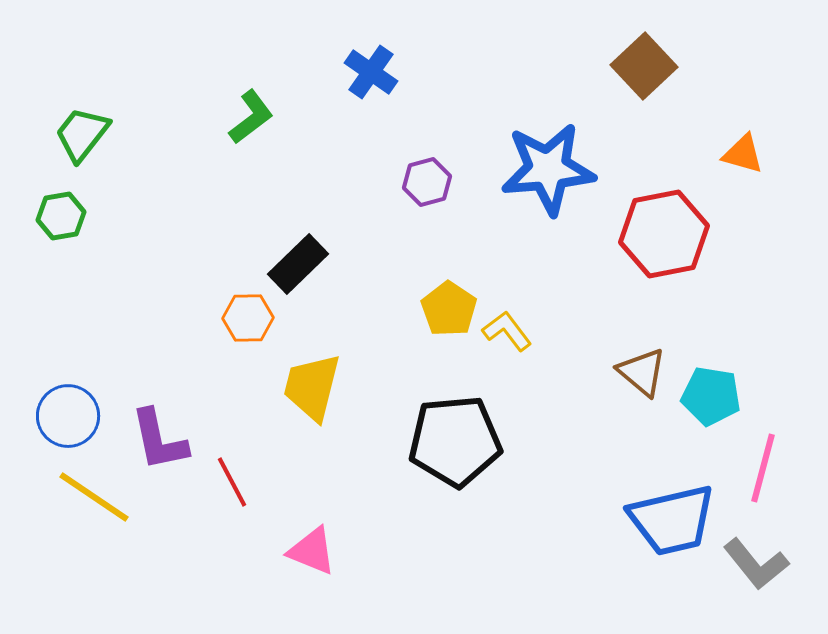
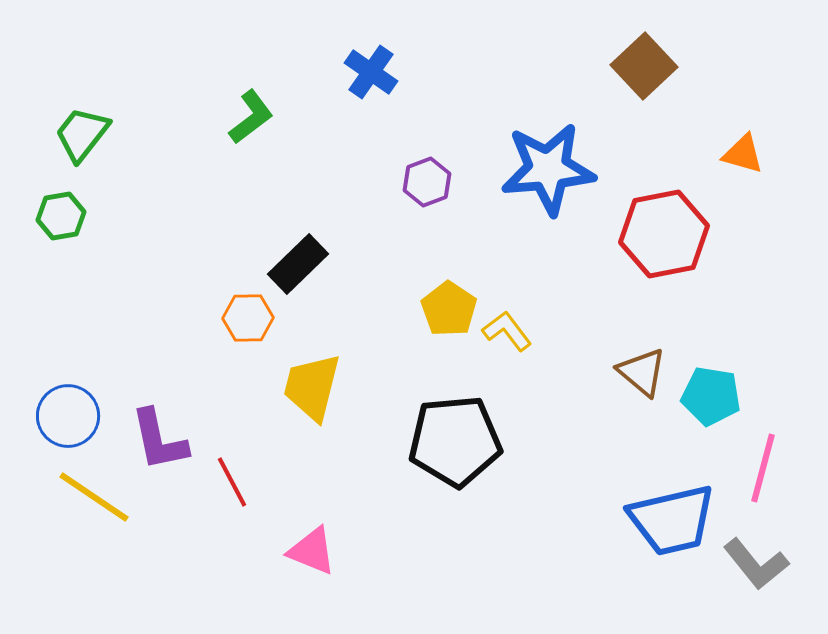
purple hexagon: rotated 6 degrees counterclockwise
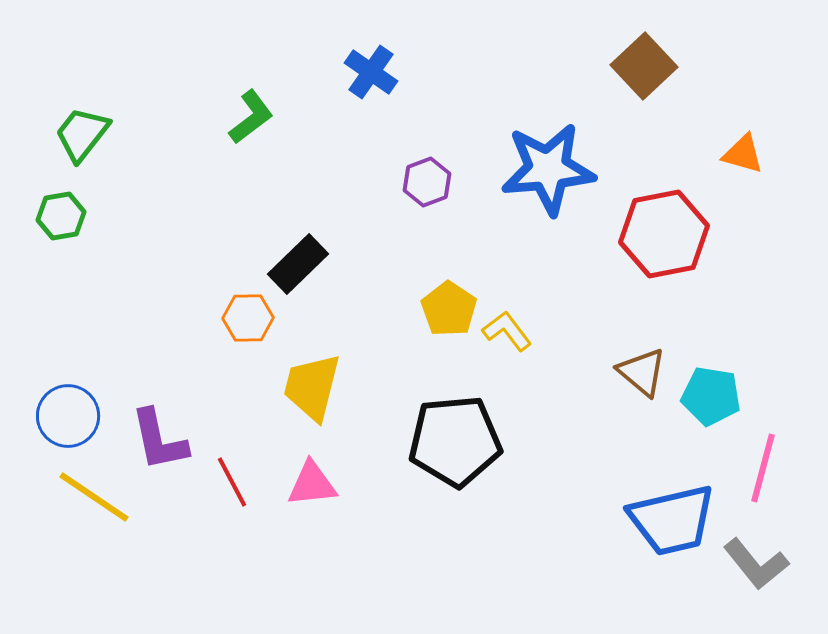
pink triangle: moved 67 px up; rotated 28 degrees counterclockwise
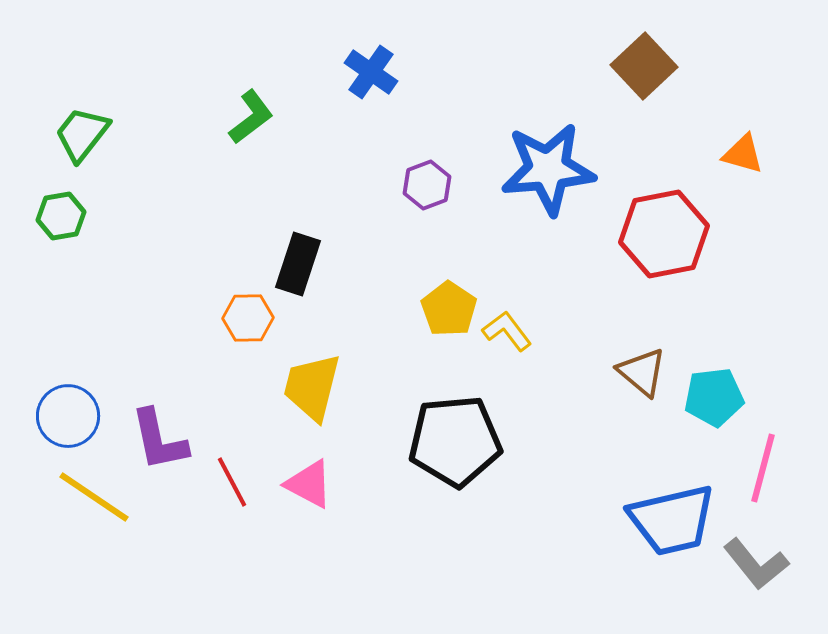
purple hexagon: moved 3 px down
black rectangle: rotated 28 degrees counterclockwise
cyan pentagon: moved 3 px right, 1 px down; rotated 16 degrees counterclockwise
pink triangle: moved 3 px left; rotated 34 degrees clockwise
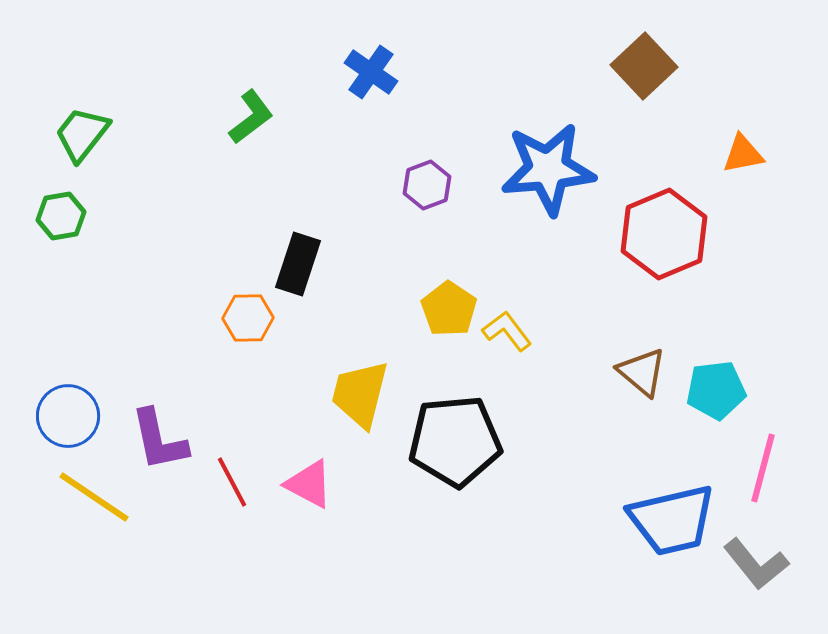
orange triangle: rotated 27 degrees counterclockwise
red hexagon: rotated 12 degrees counterclockwise
yellow trapezoid: moved 48 px right, 7 px down
cyan pentagon: moved 2 px right, 7 px up
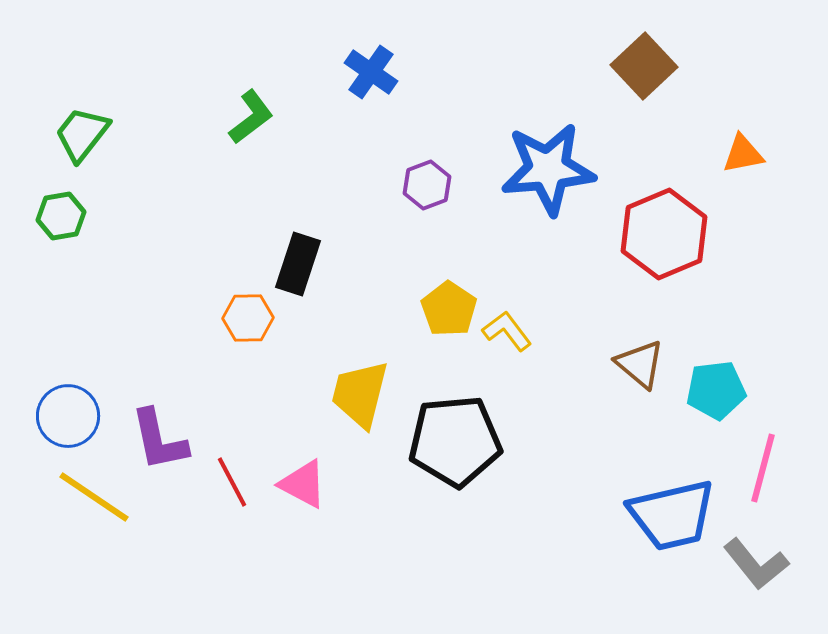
brown triangle: moved 2 px left, 8 px up
pink triangle: moved 6 px left
blue trapezoid: moved 5 px up
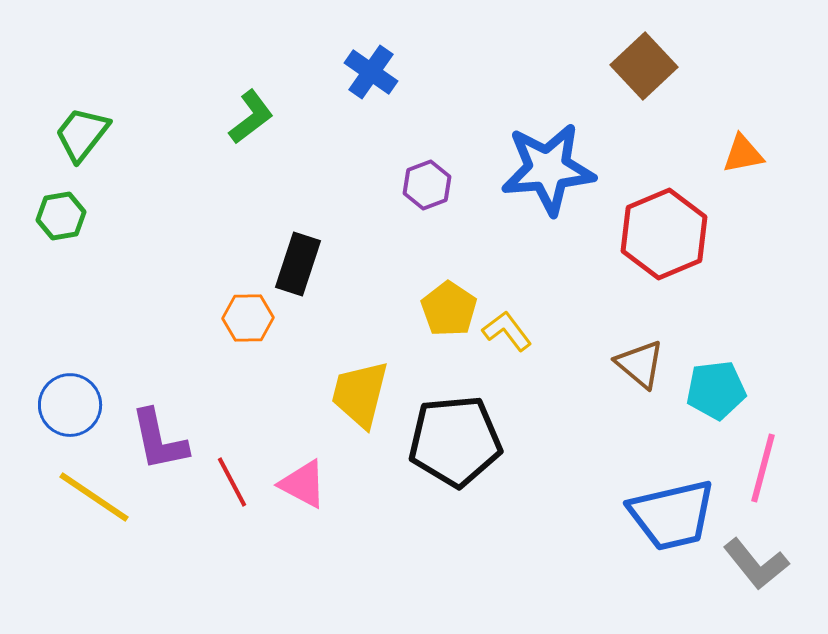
blue circle: moved 2 px right, 11 px up
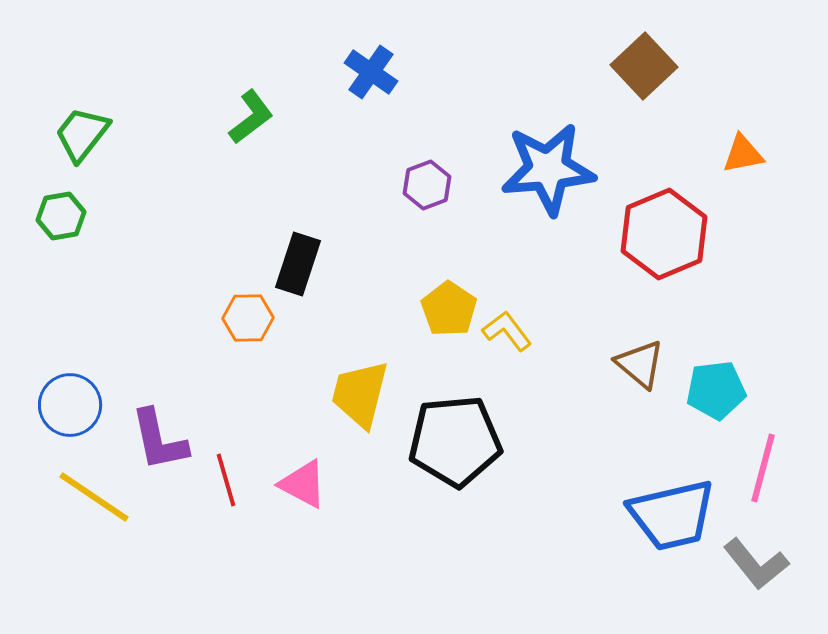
red line: moved 6 px left, 2 px up; rotated 12 degrees clockwise
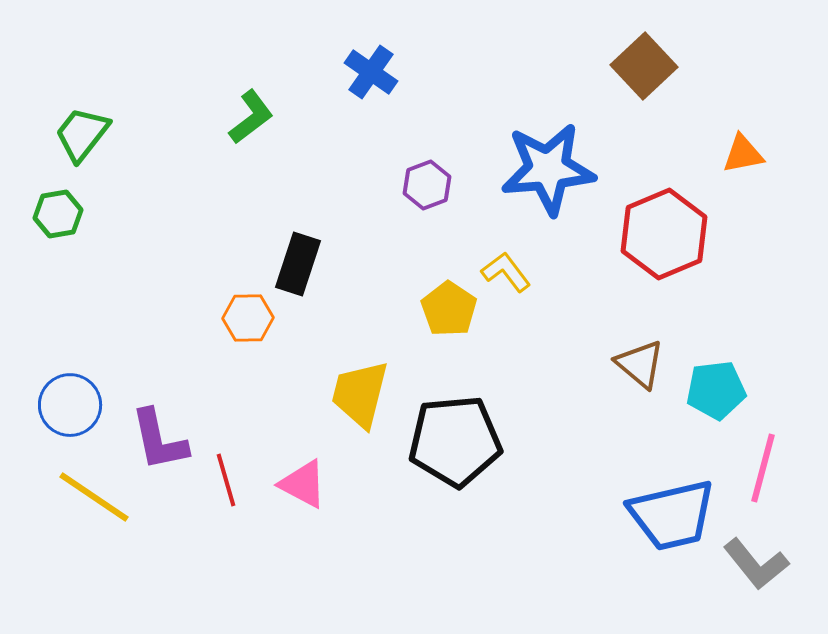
green hexagon: moved 3 px left, 2 px up
yellow L-shape: moved 1 px left, 59 px up
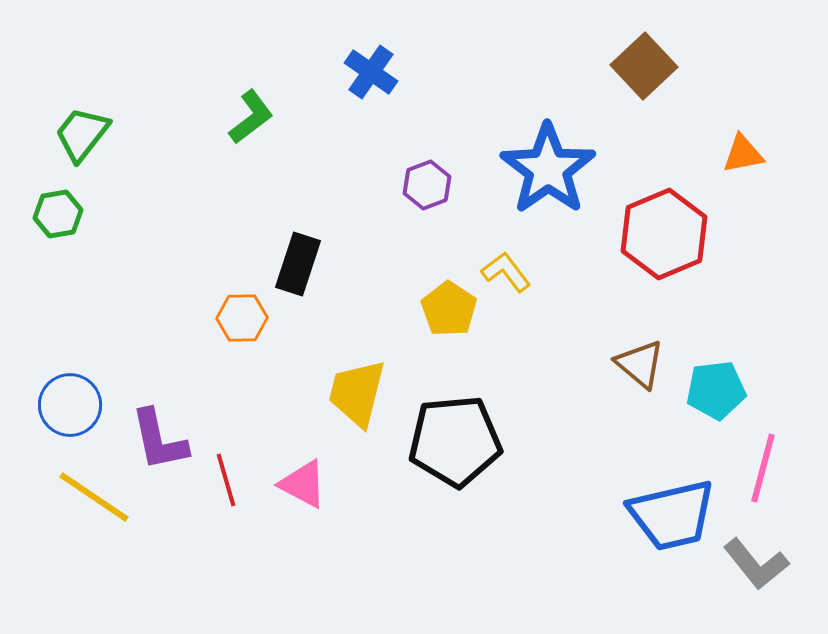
blue star: rotated 30 degrees counterclockwise
orange hexagon: moved 6 px left
yellow trapezoid: moved 3 px left, 1 px up
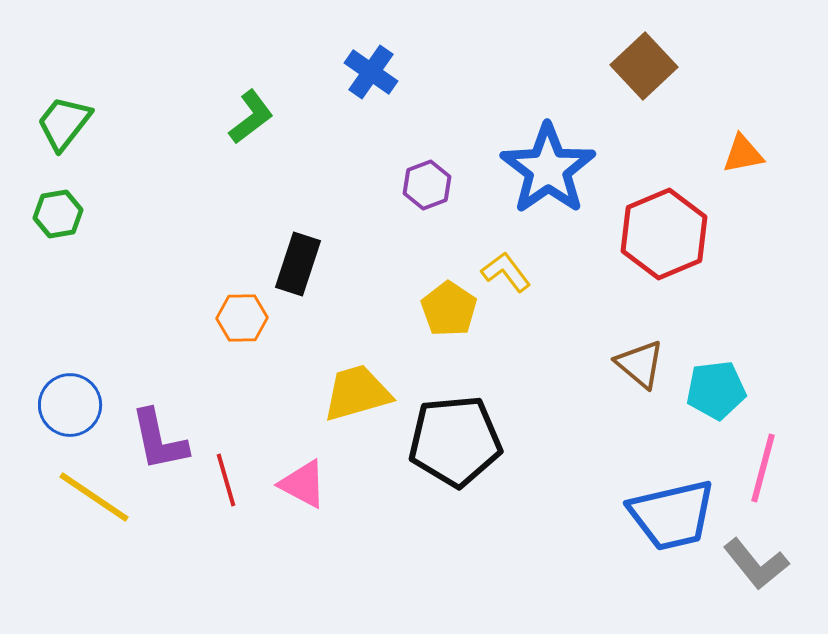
green trapezoid: moved 18 px left, 11 px up
yellow trapezoid: rotated 60 degrees clockwise
